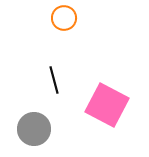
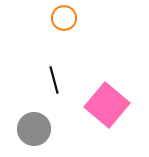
pink square: rotated 12 degrees clockwise
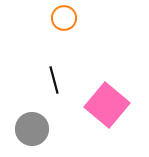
gray circle: moved 2 px left
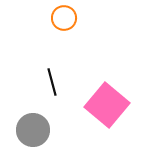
black line: moved 2 px left, 2 px down
gray circle: moved 1 px right, 1 px down
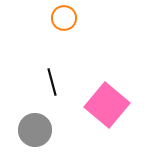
gray circle: moved 2 px right
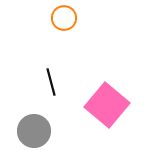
black line: moved 1 px left
gray circle: moved 1 px left, 1 px down
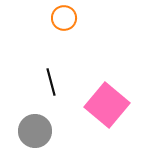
gray circle: moved 1 px right
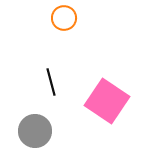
pink square: moved 4 px up; rotated 6 degrees counterclockwise
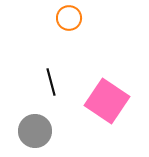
orange circle: moved 5 px right
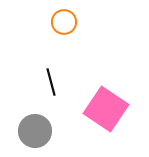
orange circle: moved 5 px left, 4 px down
pink square: moved 1 px left, 8 px down
